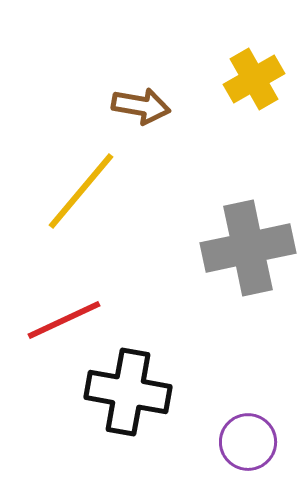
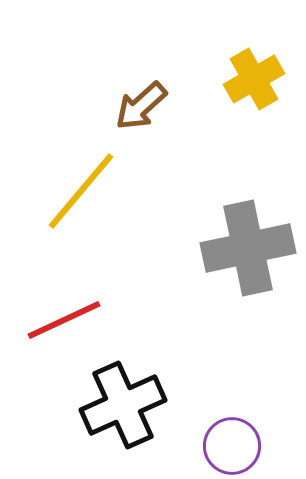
brown arrow: rotated 128 degrees clockwise
black cross: moved 5 px left, 13 px down; rotated 34 degrees counterclockwise
purple circle: moved 16 px left, 4 px down
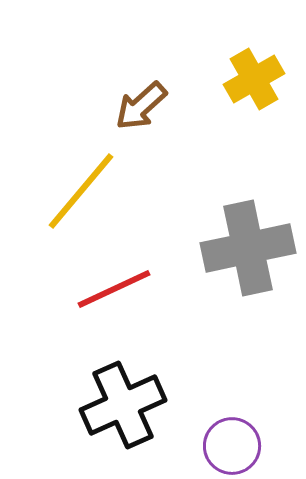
red line: moved 50 px right, 31 px up
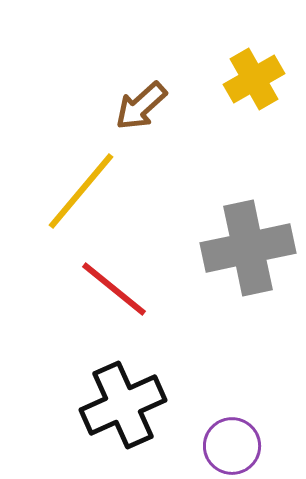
red line: rotated 64 degrees clockwise
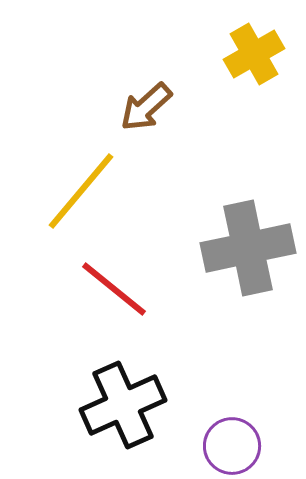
yellow cross: moved 25 px up
brown arrow: moved 5 px right, 1 px down
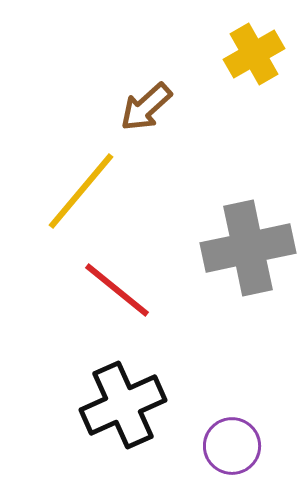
red line: moved 3 px right, 1 px down
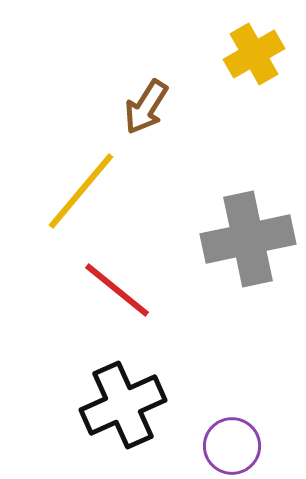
brown arrow: rotated 16 degrees counterclockwise
gray cross: moved 9 px up
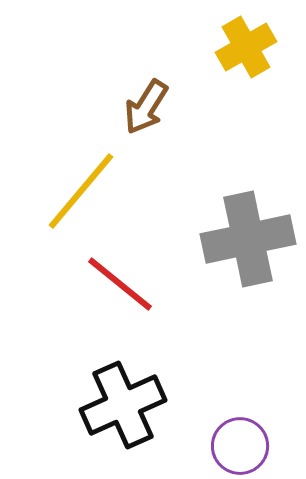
yellow cross: moved 8 px left, 7 px up
red line: moved 3 px right, 6 px up
purple circle: moved 8 px right
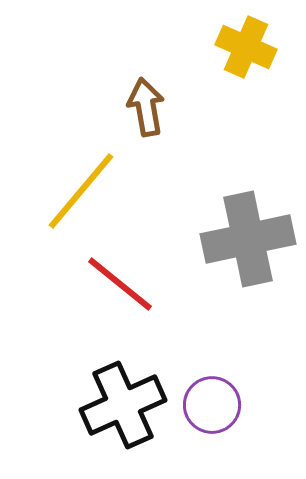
yellow cross: rotated 36 degrees counterclockwise
brown arrow: rotated 138 degrees clockwise
purple circle: moved 28 px left, 41 px up
